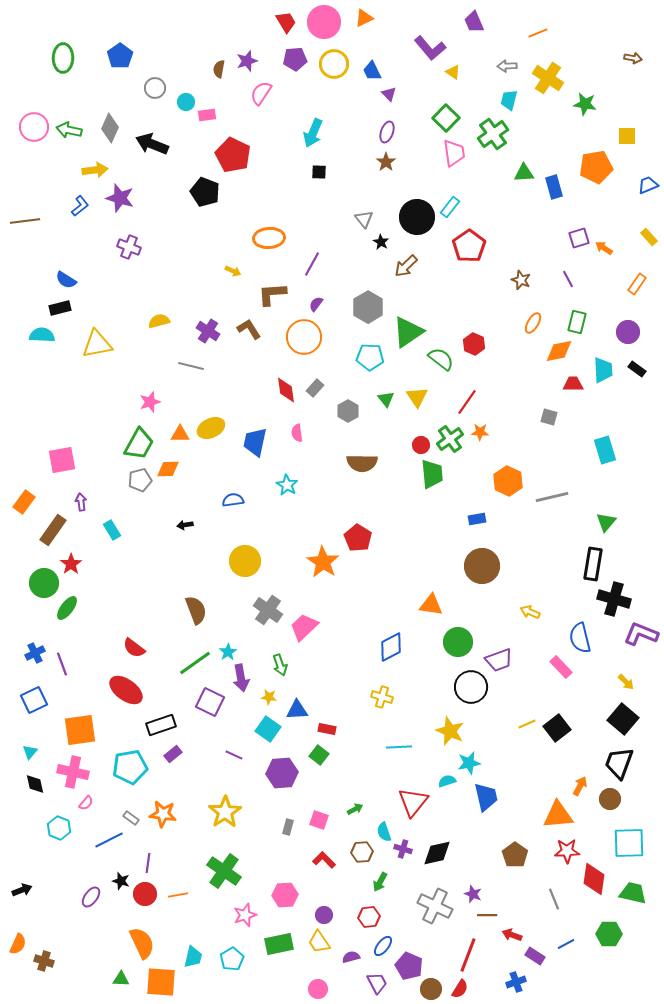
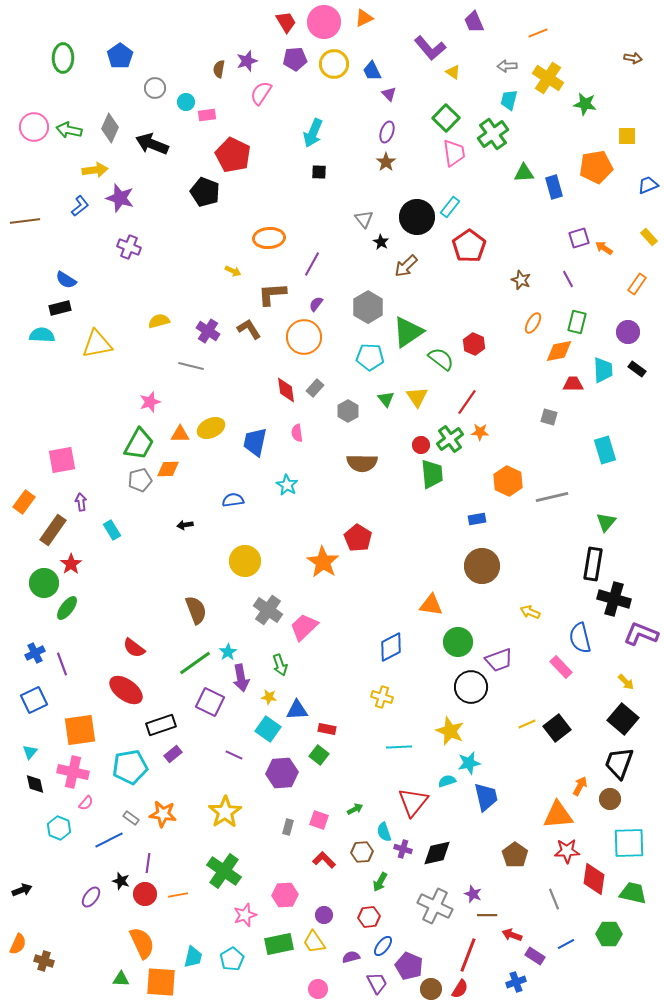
yellow trapezoid at (319, 942): moved 5 px left
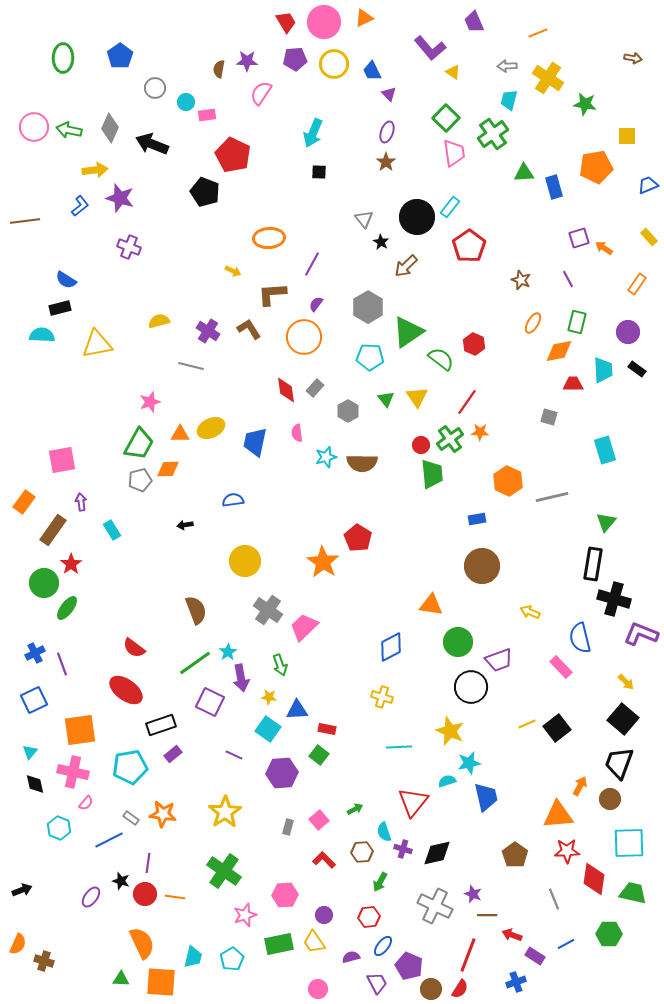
purple star at (247, 61): rotated 20 degrees clockwise
cyan star at (287, 485): moved 39 px right, 28 px up; rotated 25 degrees clockwise
pink square at (319, 820): rotated 30 degrees clockwise
orange line at (178, 895): moved 3 px left, 2 px down; rotated 18 degrees clockwise
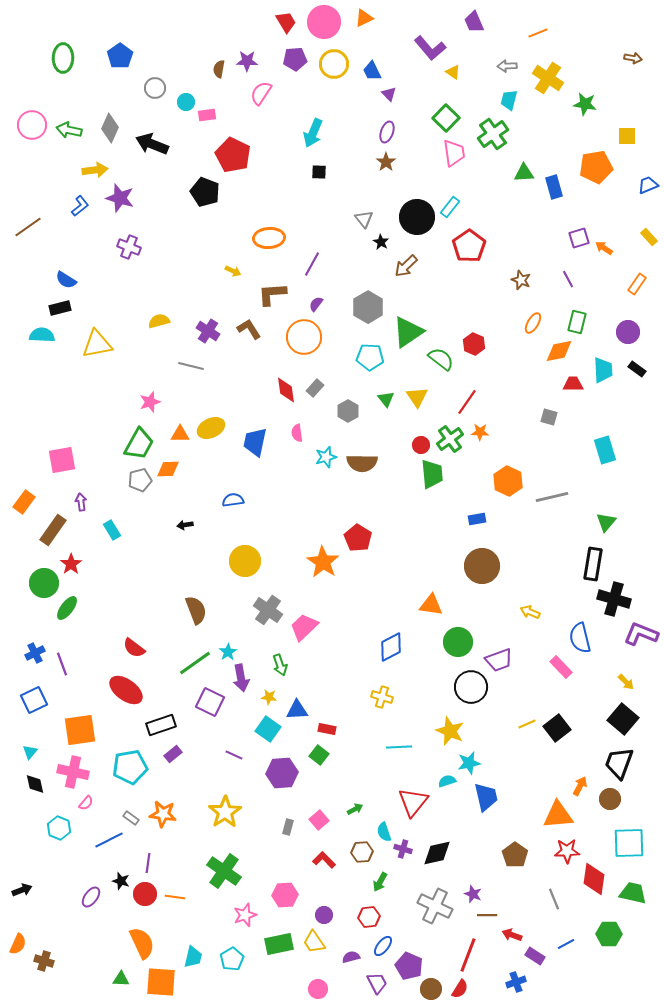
pink circle at (34, 127): moved 2 px left, 2 px up
brown line at (25, 221): moved 3 px right, 6 px down; rotated 28 degrees counterclockwise
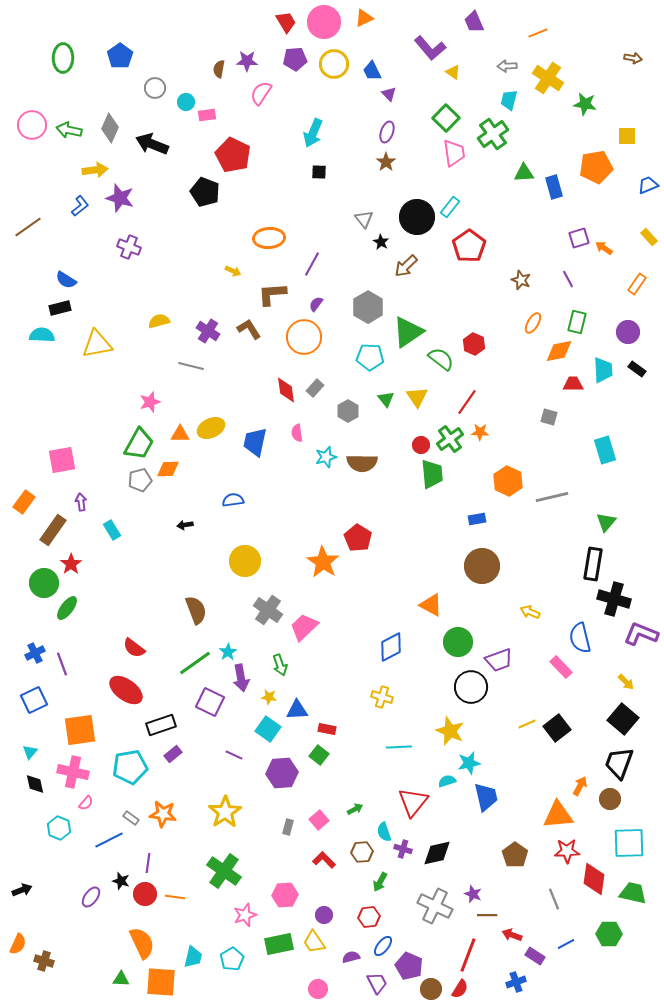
orange triangle at (431, 605): rotated 20 degrees clockwise
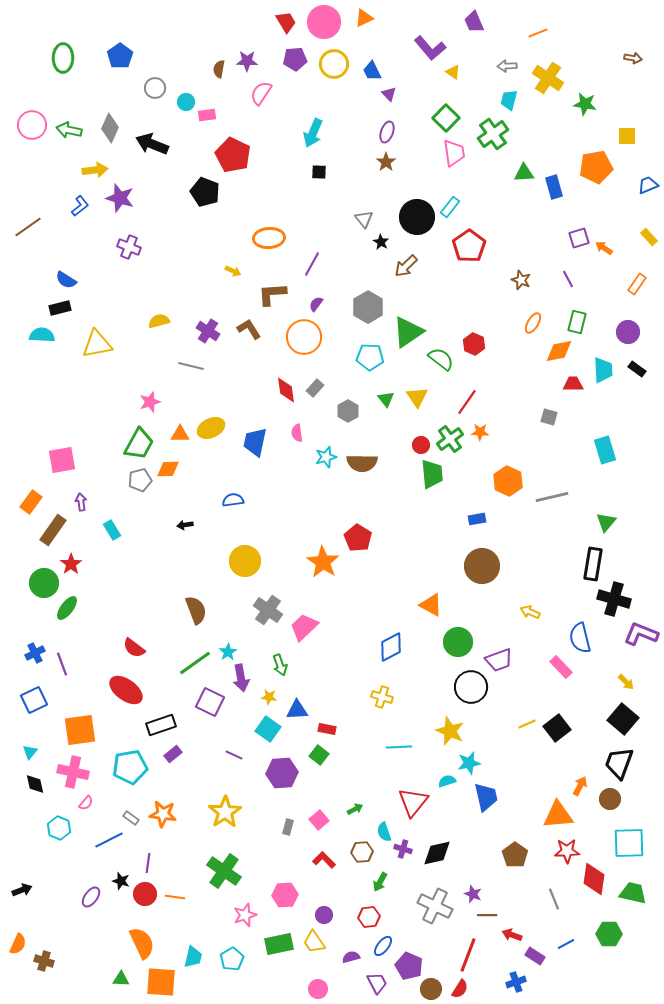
orange rectangle at (24, 502): moved 7 px right
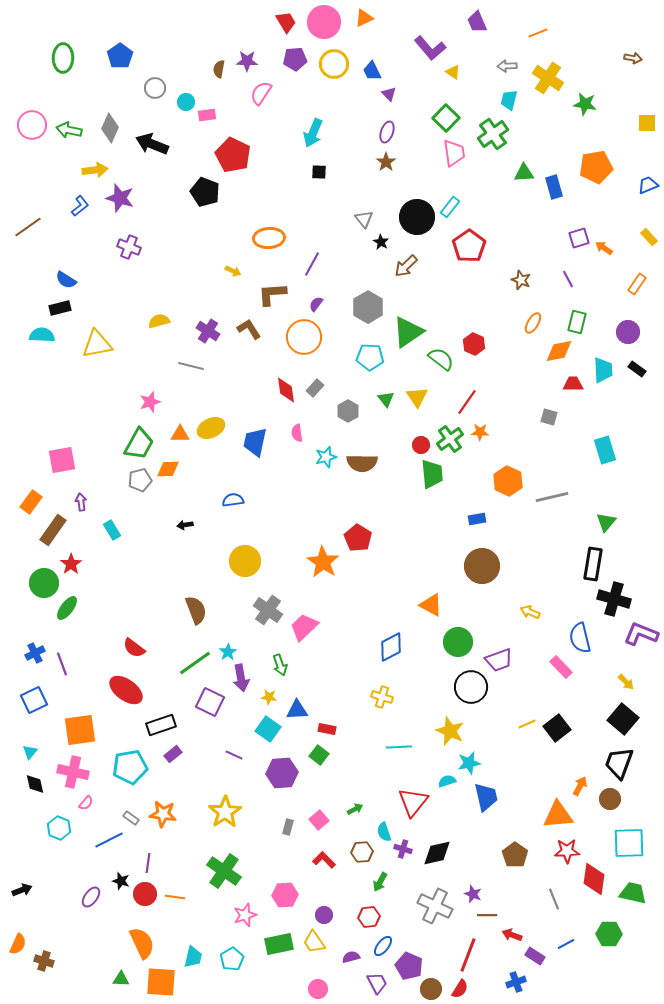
purple trapezoid at (474, 22): moved 3 px right
yellow square at (627, 136): moved 20 px right, 13 px up
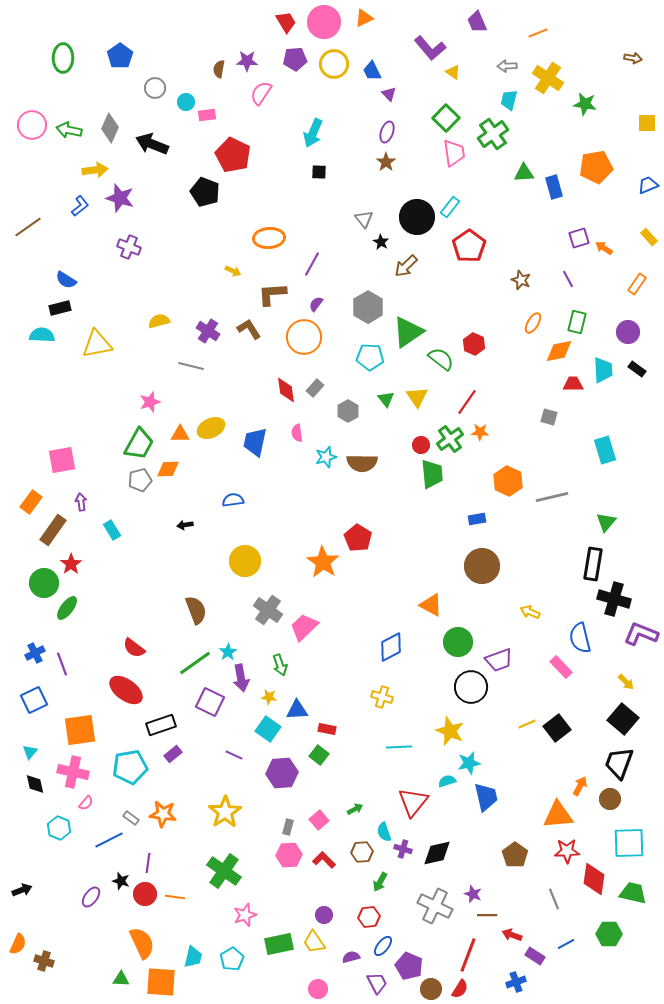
pink hexagon at (285, 895): moved 4 px right, 40 px up
